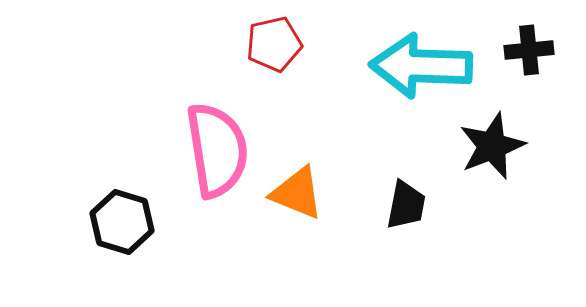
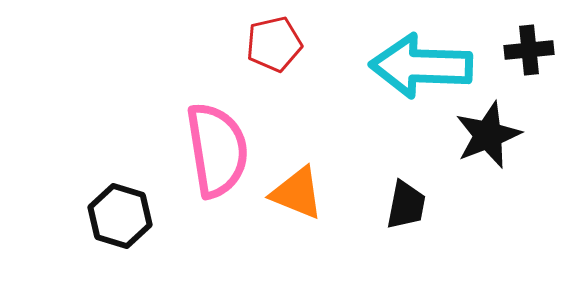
black star: moved 4 px left, 11 px up
black hexagon: moved 2 px left, 6 px up
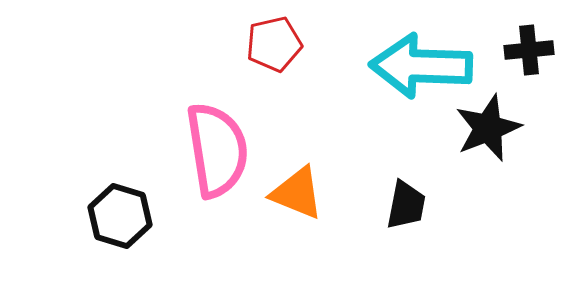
black star: moved 7 px up
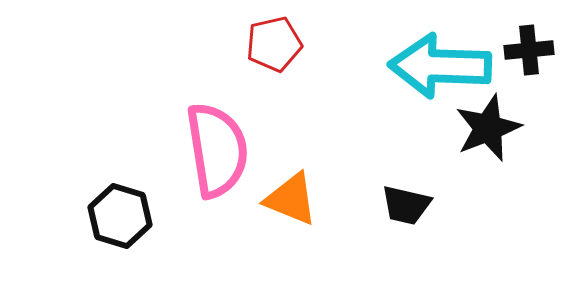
cyan arrow: moved 19 px right
orange triangle: moved 6 px left, 6 px down
black trapezoid: rotated 92 degrees clockwise
